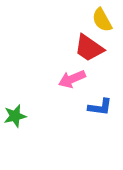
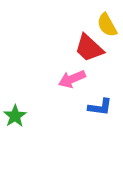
yellow semicircle: moved 5 px right, 5 px down
red trapezoid: rotated 8 degrees clockwise
green star: rotated 20 degrees counterclockwise
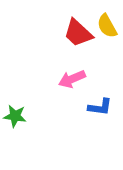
yellow semicircle: moved 1 px down
red trapezoid: moved 11 px left, 15 px up
green star: rotated 30 degrees counterclockwise
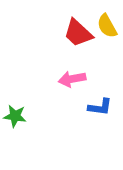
pink arrow: rotated 12 degrees clockwise
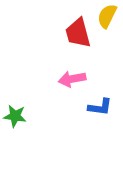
yellow semicircle: moved 10 px up; rotated 55 degrees clockwise
red trapezoid: rotated 32 degrees clockwise
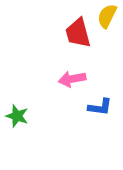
green star: moved 2 px right; rotated 10 degrees clockwise
